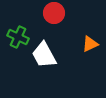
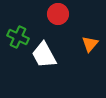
red circle: moved 4 px right, 1 px down
orange triangle: rotated 24 degrees counterclockwise
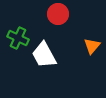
green cross: moved 1 px down
orange triangle: moved 2 px right, 2 px down
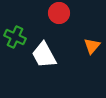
red circle: moved 1 px right, 1 px up
green cross: moved 3 px left, 1 px up
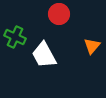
red circle: moved 1 px down
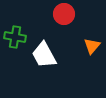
red circle: moved 5 px right
green cross: rotated 15 degrees counterclockwise
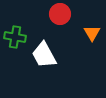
red circle: moved 4 px left
orange triangle: moved 13 px up; rotated 12 degrees counterclockwise
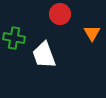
green cross: moved 1 px left, 1 px down
white trapezoid: rotated 8 degrees clockwise
